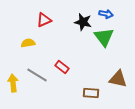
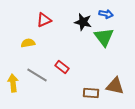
brown triangle: moved 3 px left, 7 px down
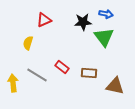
black star: rotated 18 degrees counterclockwise
yellow semicircle: rotated 64 degrees counterclockwise
brown rectangle: moved 2 px left, 20 px up
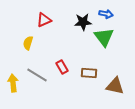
red rectangle: rotated 24 degrees clockwise
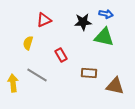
green triangle: rotated 40 degrees counterclockwise
red rectangle: moved 1 px left, 12 px up
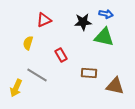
yellow arrow: moved 3 px right, 5 px down; rotated 150 degrees counterclockwise
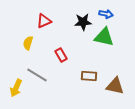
red triangle: moved 1 px down
brown rectangle: moved 3 px down
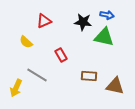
blue arrow: moved 1 px right, 1 px down
black star: rotated 12 degrees clockwise
yellow semicircle: moved 2 px left, 1 px up; rotated 64 degrees counterclockwise
